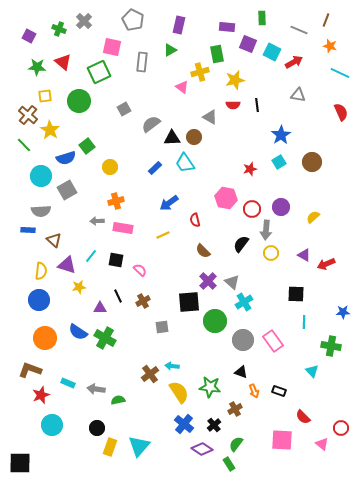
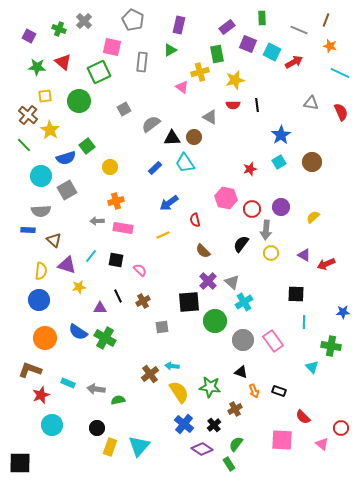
purple rectangle at (227, 27): rotated 42 degrees counterclockwise
gray triangle at (298, 95): moved 13 px right, 8 px down
cyan triangle at (312, 371): moved 4 px up
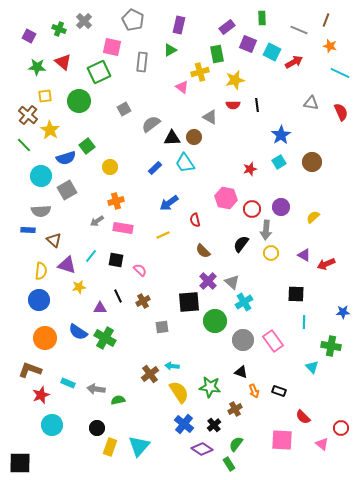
gray arrow at (97, 221): rotated 32 degrees counterclockwise
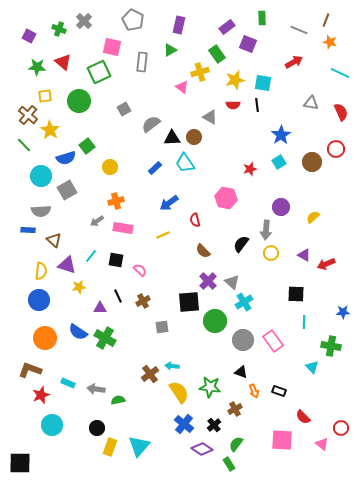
orange star at (330, 46): moved 4 px up
cyan square at (272, 52): moved 9 px left, 31 px down; rotated 18 degrees counterclockwise
green rectangle at (217, 54): rotated 24 degrees counterclockwise
red circle at (252, 209): moved 84 px right, 60 px up
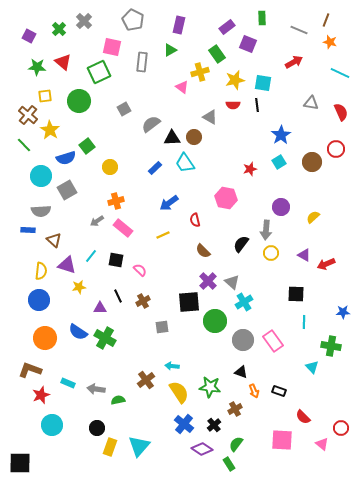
green cross at (59, 29): rotated 24 degrees clockwise
pink rectangle at (123, 228): rotated 30 degrees clockwise
brown cross at (150, 374): moved 4 px left, 6 px down
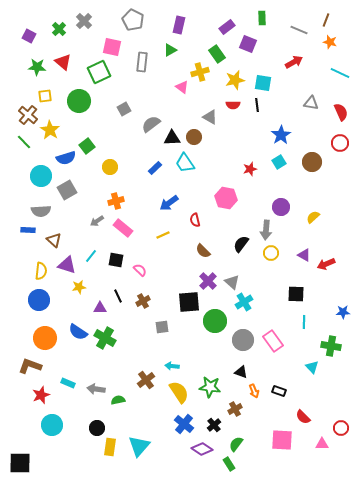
green line at (24, 145): moved 3 px up
red circle at (336, 149): moved 4 px right, 6 px up
brown L-shape at (30, 370): moved 4 px up
pink triangle at (322, 444): rotated 40 degrees counterclockwise
yellow rectangle at (110, 447): rotated 12 degrees counterclockwise
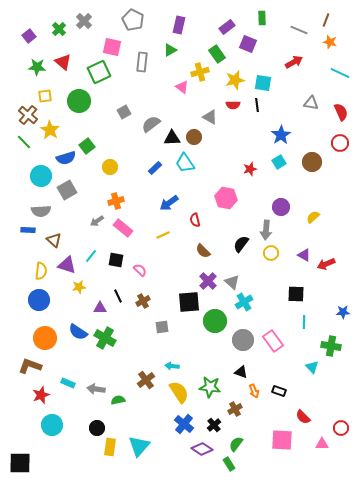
purple square at (29, 36): rotated 24 degrees clockwise
gray square at (124, 109): moved 3 px down
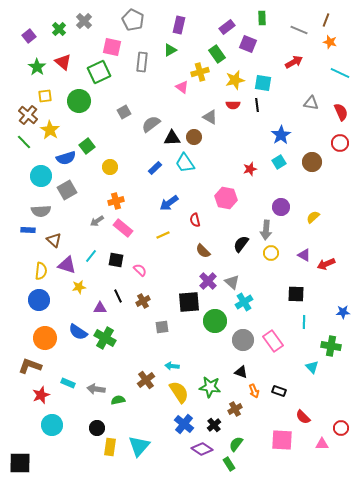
green star at (37, 67): rotated 30 degrees clockwise
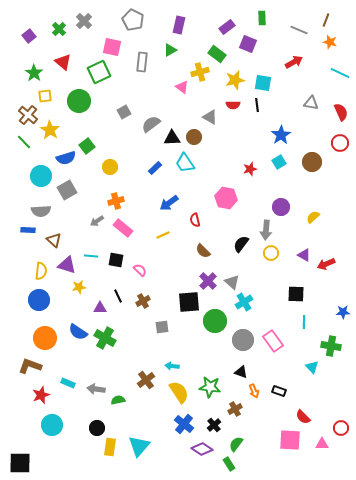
green rectangle at (217, 54): rotated 18 degrees counterclockwise
green star at (37, 67): moved 3 px left, 6 px down
cyan line at (91, 256): rotated 56 degrees clockwise
pink square at (282, 440): moved 8 px right
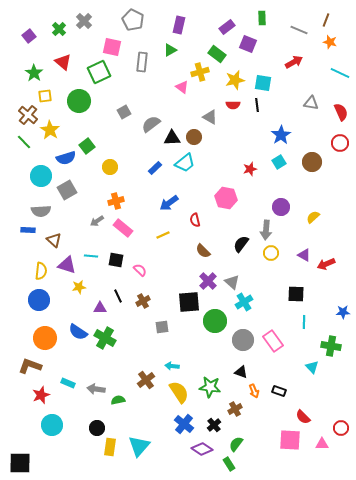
cyan trapezoid at (185, 163): rotated 95 degrees counterclockwise
